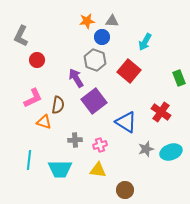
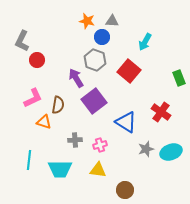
orange star: rotated 21 degrees clockwise
gray L-shape: moved 1 px right, 5 px down
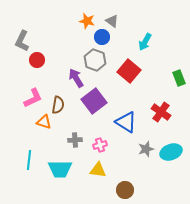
gray triangle: rotated 32 degrees clockwise
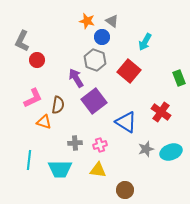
gray cross: moved 3 px down
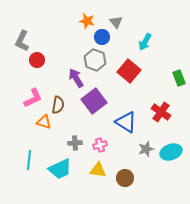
gray triangle: moved 4 px right, 1 px down; rotated 16 degrees clockwise
cyan trapezoid: rotated 25 degrees counterclockwise
brown circle: moved 12 px up
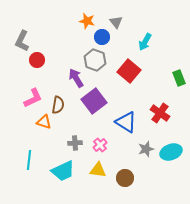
red cross: moved 1 px left, 1 px down
pink cross: rotated 24 degrees counterclockwise
cyan trapezoid: moved 3 px right, 2 px down
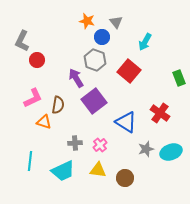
cyan line: moved 1 px right, 1 px down
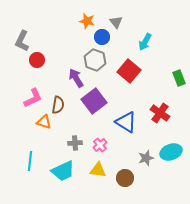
gray star: moved 9 px down
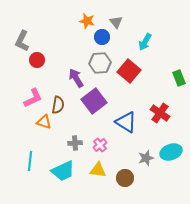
gray hexagon: moved 5 px right, 3 px down; rotated 25 degrees counterclockwise
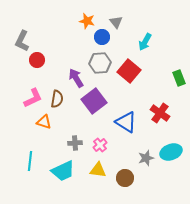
brown semicircle: moved 1 px left, 6 px up
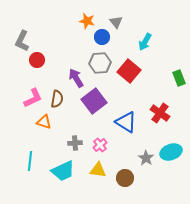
gray star: rotated 21 degrees counterclockwise
